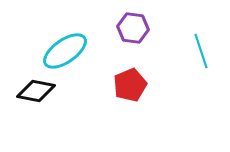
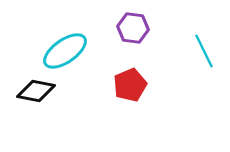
cyan line: moved 3 px right; rotated 8 degrees counterclockwise
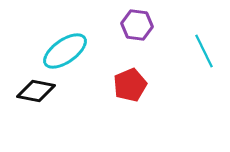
purple hexagon: moved 4 px right, 3 px up
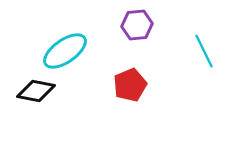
purple hexagon: rotated 12 degrees counterclockwise
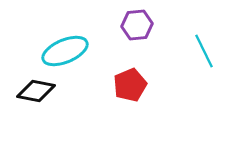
cyan ellipse: rotated 12 degrees clockwise
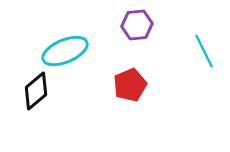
black diamond: rotated 51 degrees counterclockwise
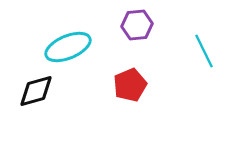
cyan ellipse: moved 3 px right, 4 px up
black diamond: rotated 24 degrees clockwise
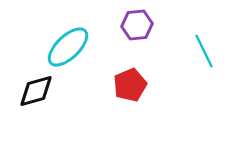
cyan ellipse: rotated 21 degrees counterclockwise
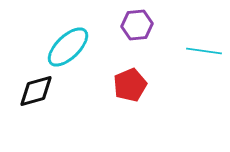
cyan line: rotated 56 degrees counterclockwise
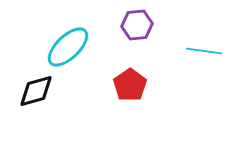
red pentagon: rotated 12 degrees counterclockwise
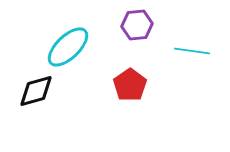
cyan line: moved 12 px left
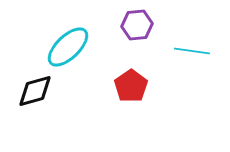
red pentagon: moved 1 px right, 1 px down
black diamond: moved 1 px left
